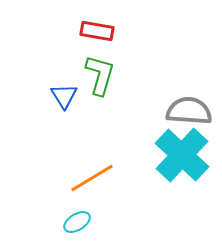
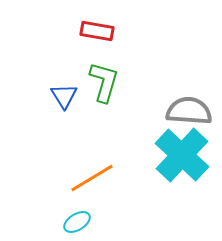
green L-shape: moved 4 px right, 7 px down
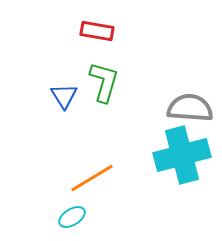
gray semicircle: moved 1 px right, 3 px up
cyan cross: rotated 32 degrees clockwise
cyan ellipse: moved 5 px left, 5 px up
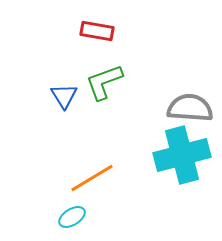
green L-shape: rotated 126 degrees counterclockwise
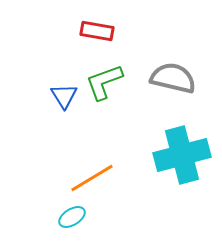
gray semicircle: moved 17 px left, 30 px up; rotated 9 degrees clockwise
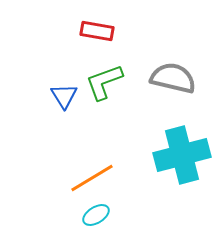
cyan ellipse: moved 24 px right, 2 px up
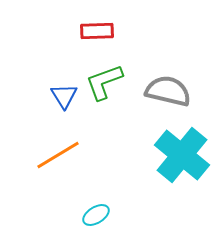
red rectangle: rotated 12 degrees counterclockwise
gray semicircle: moved 5 px left, 13 px down
cyan cross: rotated 36 degrees counterclockwise
orange line: moved 34 px left, 23 px up
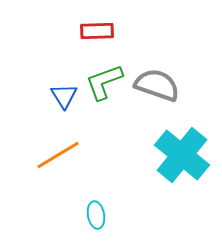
gray semicircle: moved 11 px left, 6 px up; rotated 6 degrees clockwise
cyan ellipse: rotated 68 degrees counterclockwise
